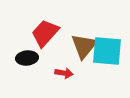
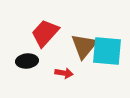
black ellipse: moved 3 px down
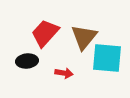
brown triangle: moved 9 px up
cyan square: moved 7 px down
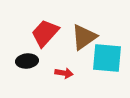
brown triangle: rotated 16 degrees clockwise
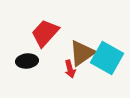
brown triangle: moved 2 px left, 16 px down
cyan square: rotated 24 degrees clockwise
red arrow: moved 6 px right, 4 px up; rotated 66 degrees clockwise
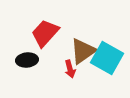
brown triangle: moved 1 px right, 2 px up
black ellipse: moved 1 px up
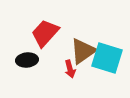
cyan square: rotated 12 degrees counterclockwise
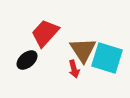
brown triangle: moved 1 px up; rotated 28 degrees counterclockwise
black ellipse: rotated 35 degrees counterclockwise
red arrow: moved 4 px right
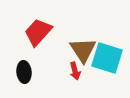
red trapezoid: moved 7 px left, 1 px up
black ellipse: moved 3 px left, 12 px down; rotated 55 degrees counterclockwise
red arrow: moved 1 px right, 2 px down
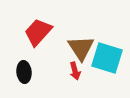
brown triangle: moved 2 px left, 2 px up
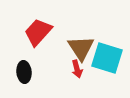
red arrow: moved 2 px right, 2 px up
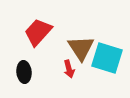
red arrow: moved 8 px left
